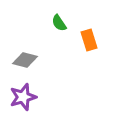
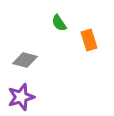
purple star: moved 2 px left
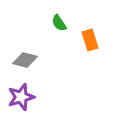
orange rectangle: moved 1 px right
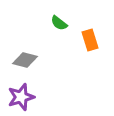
green semicircle: rotated 18 degrees counterclockwise
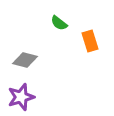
orange rectangle: moved 1 px down
